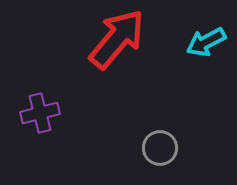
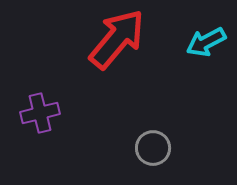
gray circle: moved 7 px left
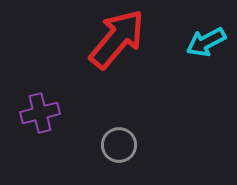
gray circle: moved 34 px left, 3 px up
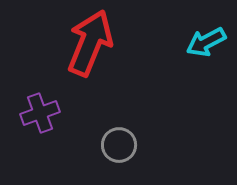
red arrow: moved 27 px left, 4 px down; rotated 18 degrees counterclockwise
purple cross: rotated 6 degrees counterclockwise
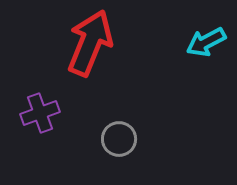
gray circle: moved 6 px up
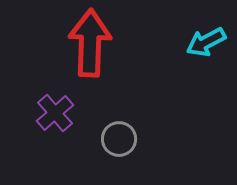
red arrow: rotated 20 degrees counterclockwise
purple cross: moved 15 px right; rotated 21 degrees counterclockwise
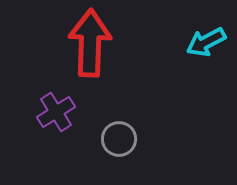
purple cross: moved 1 px right, 1 px up; rotated 9 degrees clockwise
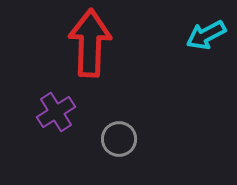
cyan arrow: moved 7 px up
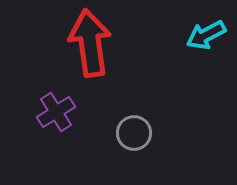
red arrow: rotated 10 degrees counterclockwise
gray circle: moved 15 px right, 6 px up
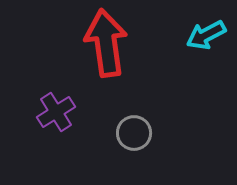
red arrow: moved 16 px right
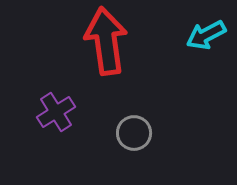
red arrow: moved 2 px up
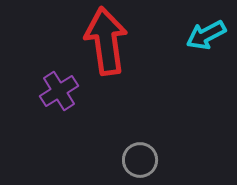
purple cross: moved 3 px right, 21 px up
gray circle: moved 6 px right, 27 px down
